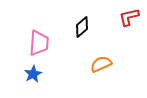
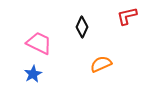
red L-shape: moved 2 px left, 1 px up
black diamond: rotated 25 degrees counterclockwise
pink trapezoid: rotated 68 degrees counterclockwise
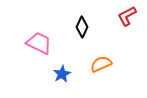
red L-shape: rotated 15 degrees counterclockwise
blue star: moved 29 px right
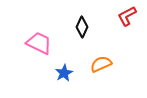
blue star: moved 2 px right, 1 px up
